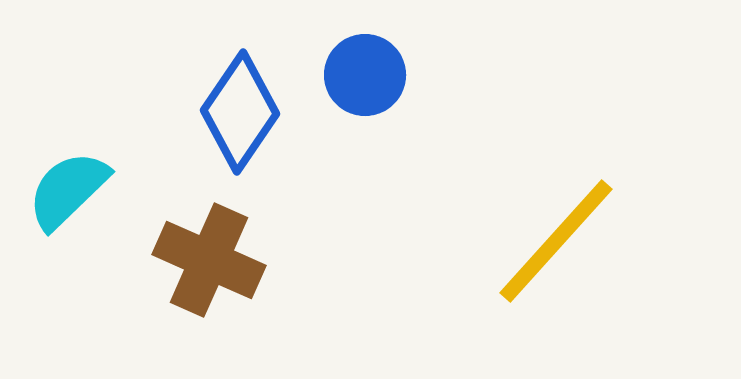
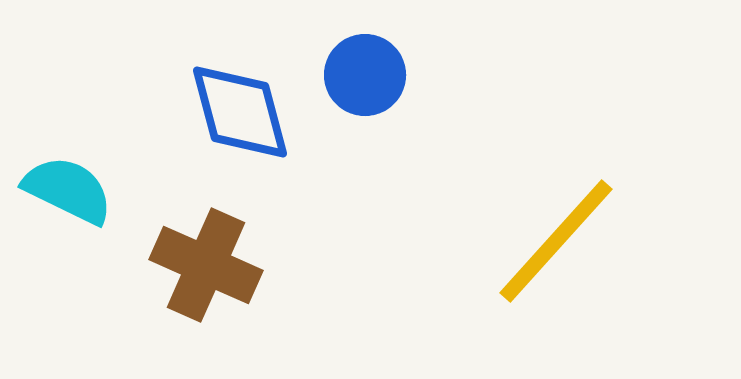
blue diamond: rotated 49 degrees counterclockwise
cyan semicircle: rotated 70 degrees clockwise
brown cross: moved 3 px left, 5 px down
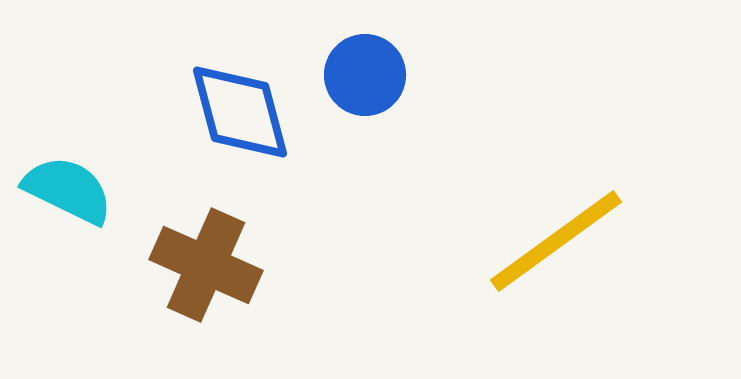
yellow line: rotated 12 degrees clockwise
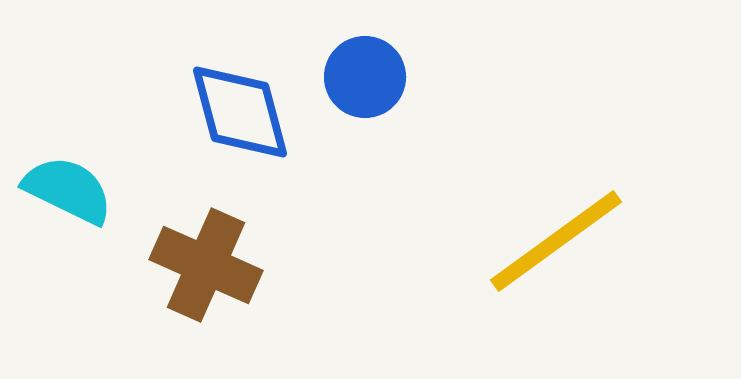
blue circle: moved 2 px down
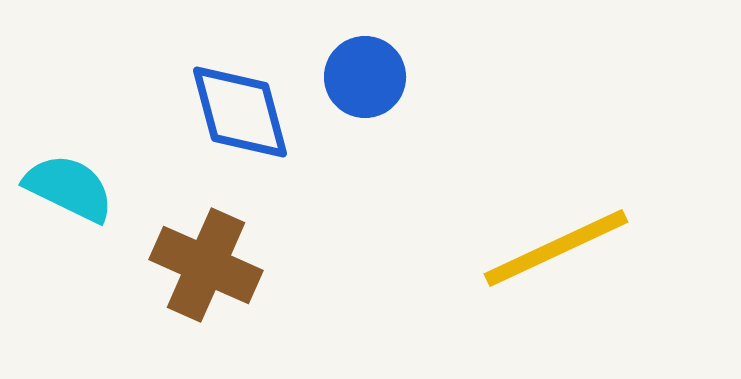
cyan semicircle: moved 1 px right, 2 px up
yellow line: moved 7 px down; rotated 11 degrees clockwise
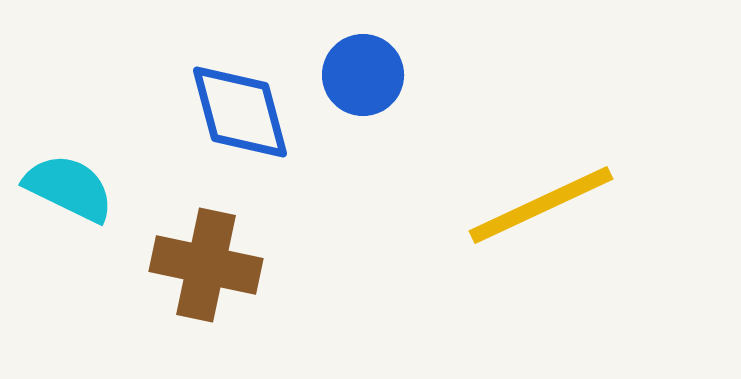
blue circle: moved 2 px left, 2 px up
yellow line: moved 15 px left, 43 px up
brown cross: rotated 12 degrees counterclockwise
